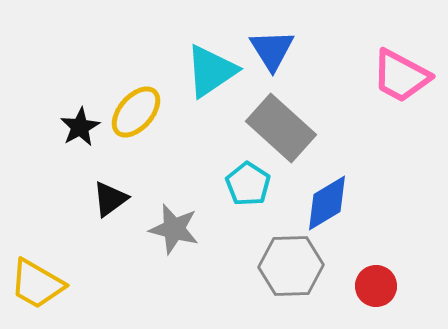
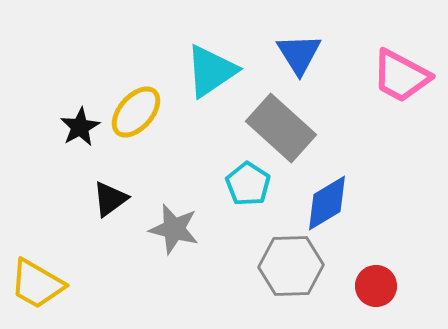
blue triangle: moved 27 px right, 4 px down
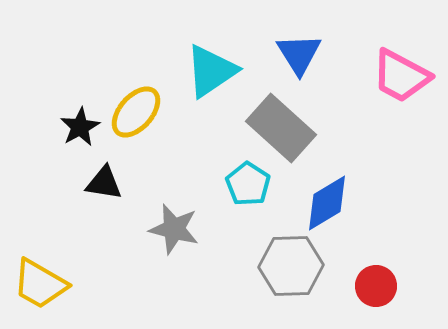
black triangle: moved 6 px left, 16 px up; rotated 45 degrees clockwise
yellow trapezoid: moved 3 px right
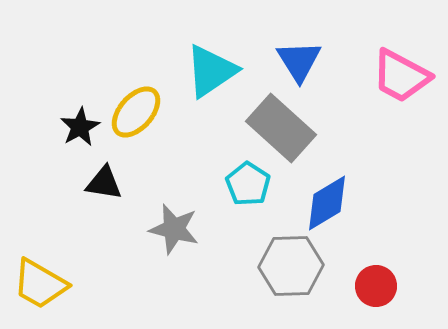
blue triangle: moved 7 px down
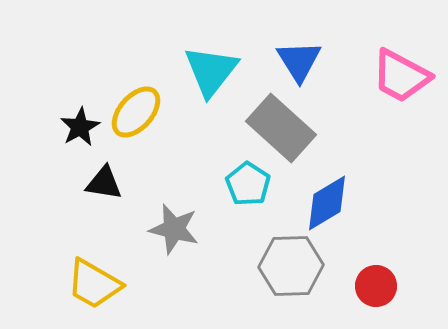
cyan triangle: rotated 18 degrees counterclockwise
yellow trapezoid: moved 54 px right
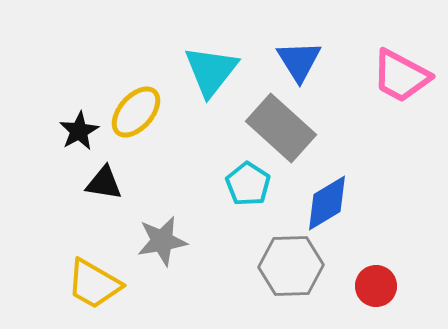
black star: moved 1 px left, 4 px down
gray star: moved 12 px left, 12 px down; rotated 24 degrees counterclockwise
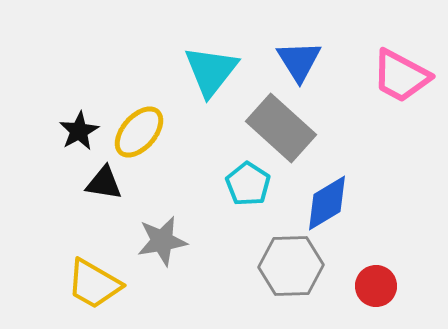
yellow ellipse: moved 3 px right, 20 px down
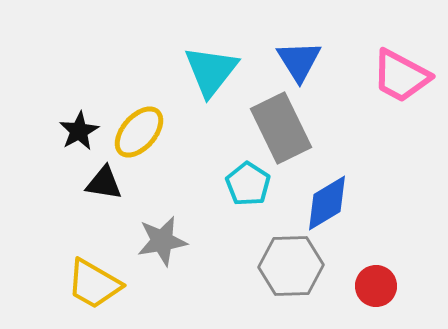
gray rectangle: rotated 22 degrees clockwise
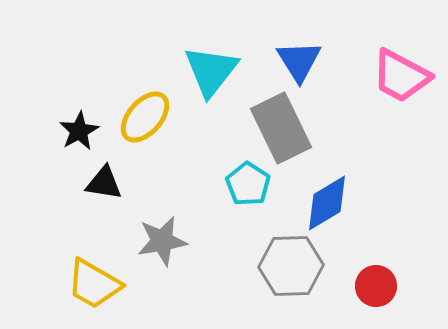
yellow ellipse: moved 6 px right, 15 px up
